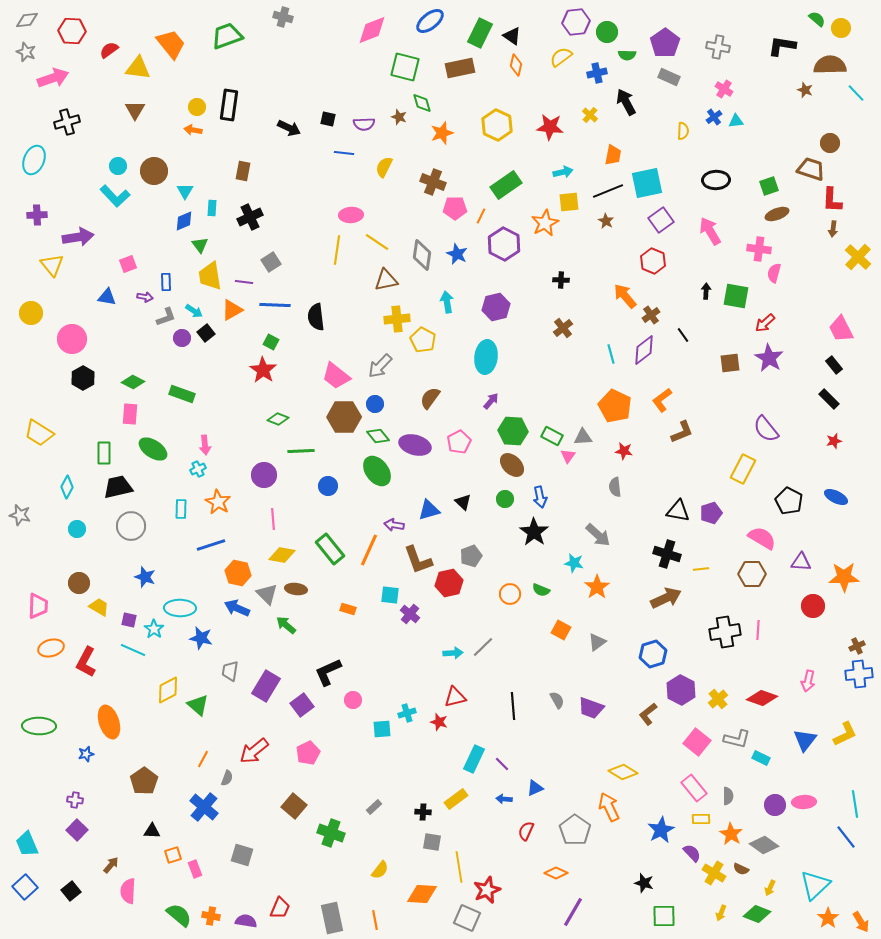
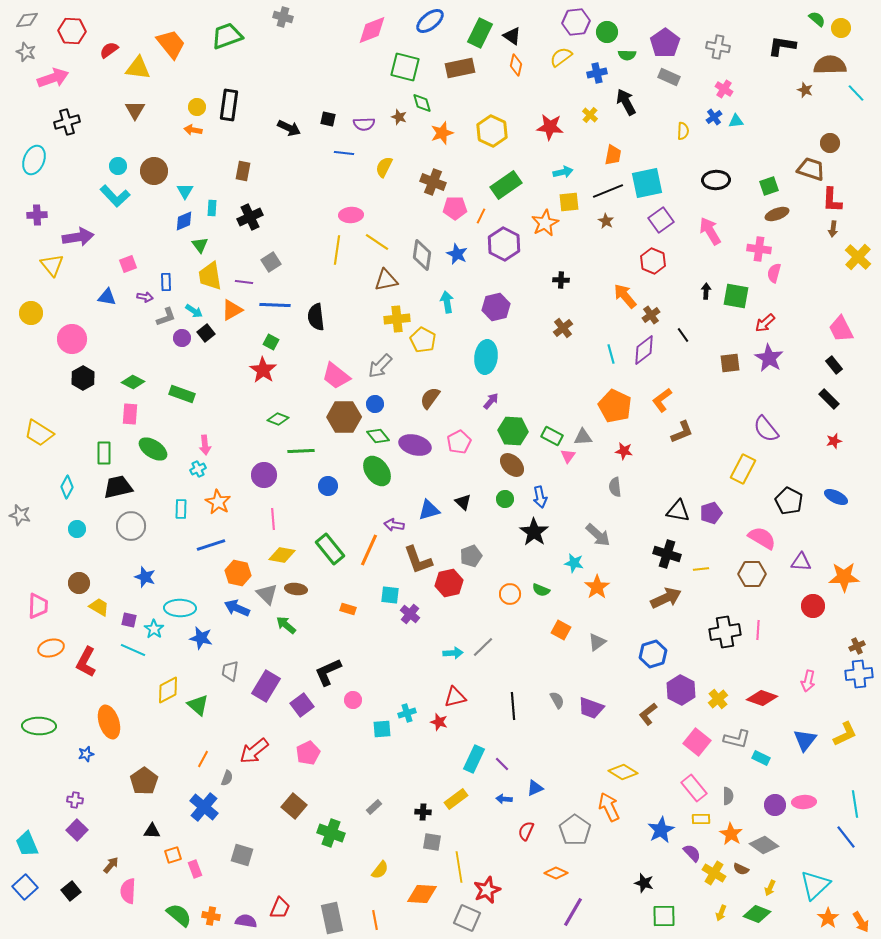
yellow hexagon at (497, 125): moved 5 px left, 6 px down
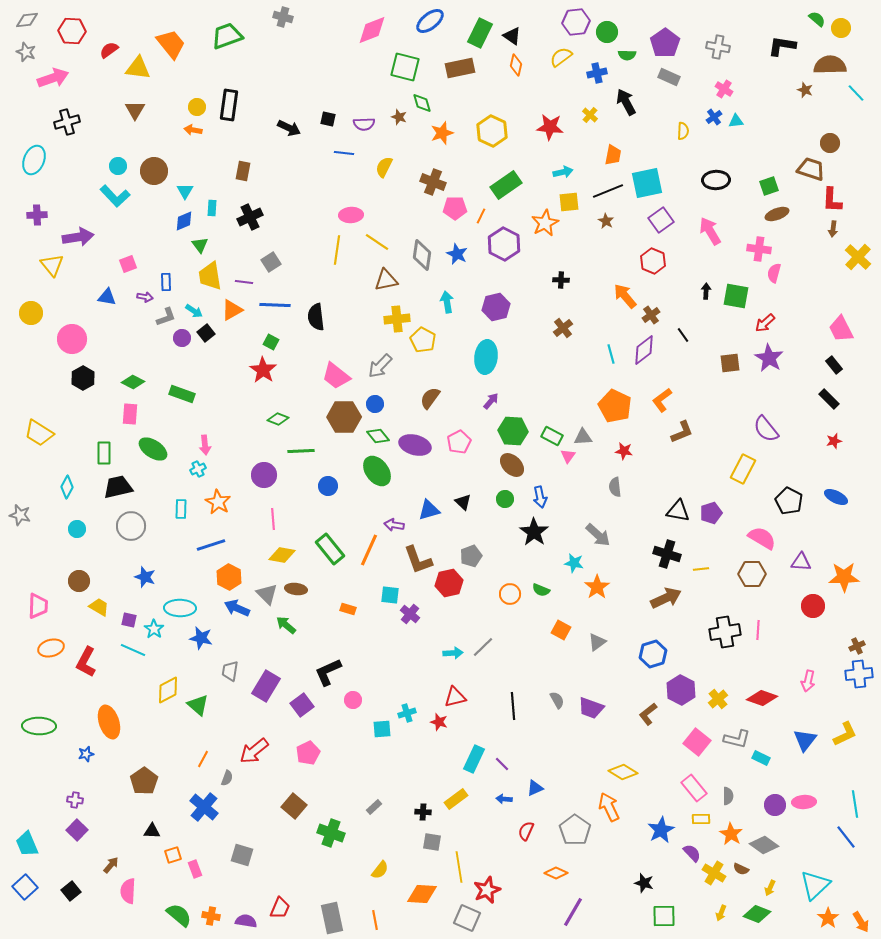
orange hexagon at (238, 573): moved 9 px left, 4 px down; rotated 15 degrees clockwise
brown circle at (79, 583): moved 2 px up
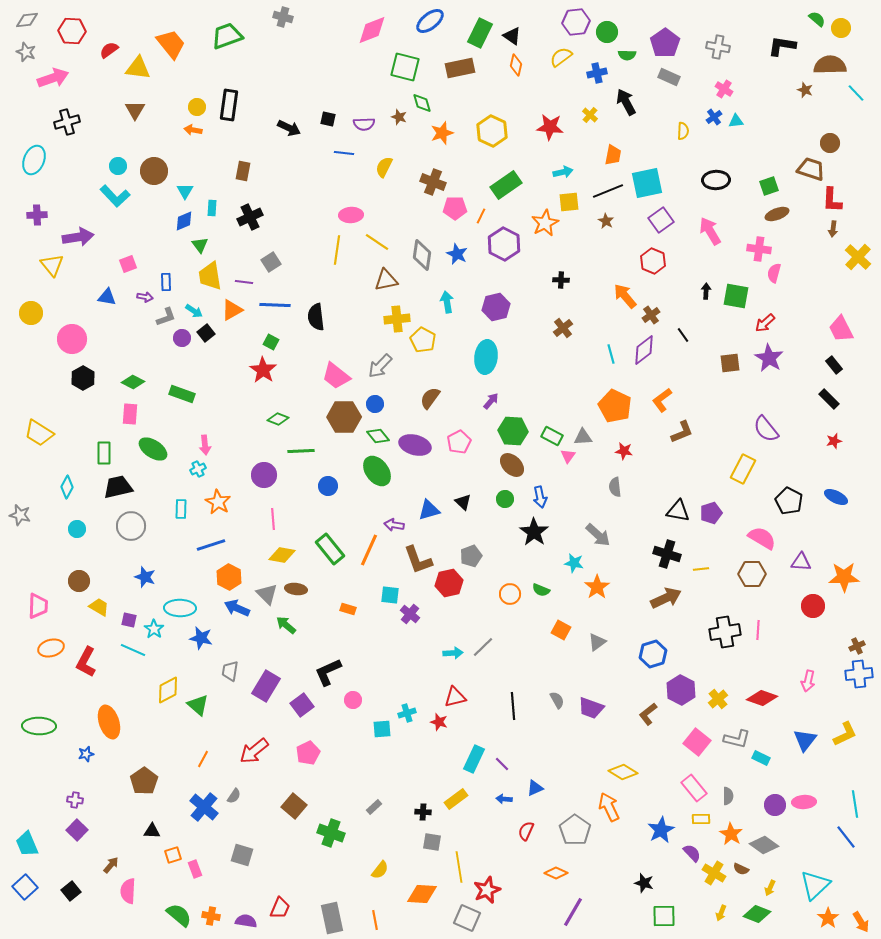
gray semicircle at (227, 778): moved 7 px right, 18 px down; rotated 14 degrees clockwise
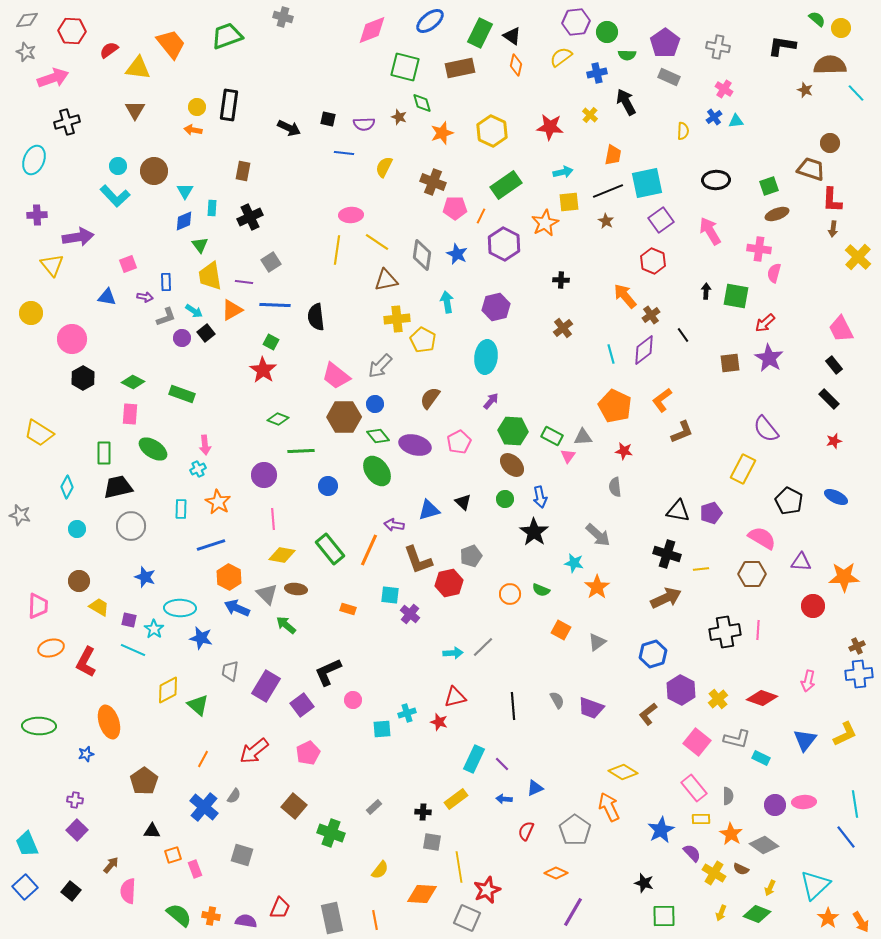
black square at (71, 891): rotated 12 degrees counterclockwise
